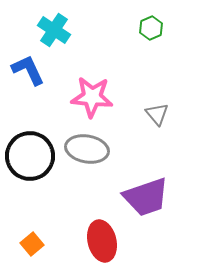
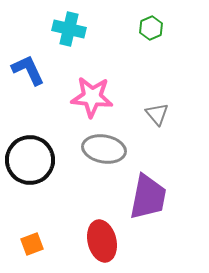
cyan cross: moved 15 px right, 1 px up; rotated 20 degrees counterclockwise
gray ellipse: moved 17 px right
black circle: moved 4 px down
purple trapezoid: moved 2 px right; rotated 60 degrees counterclockwise
orange square: rotated 20 degrees clockwise
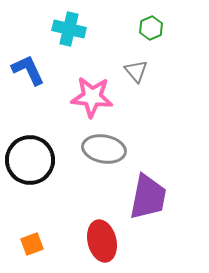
gray triangle: moved 21 px left, 43 px up
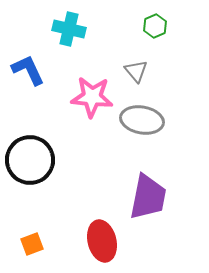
green hexagon: moved 4 px right, 2 px up
gray ellipse: moved 38 px right, 29 px up
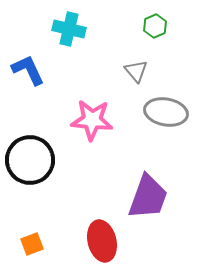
pink star: moved 23 px down
gray ellipse: moved 24 px right, 8 px up
purple trapezoid: rotated 9 degrees clockwise
